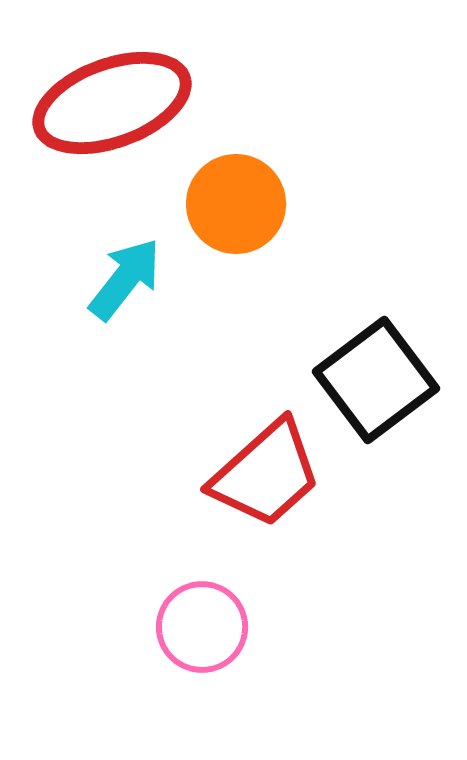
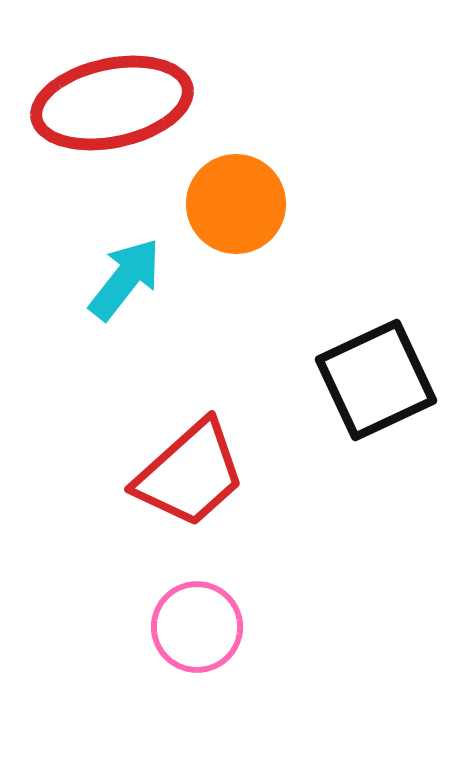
red ellipse: rotated 8 degrees clockwise
black square: rotated 12 degrees clockwise
red trapezoid: moved 76 px left
pink circle: moved 5 px left
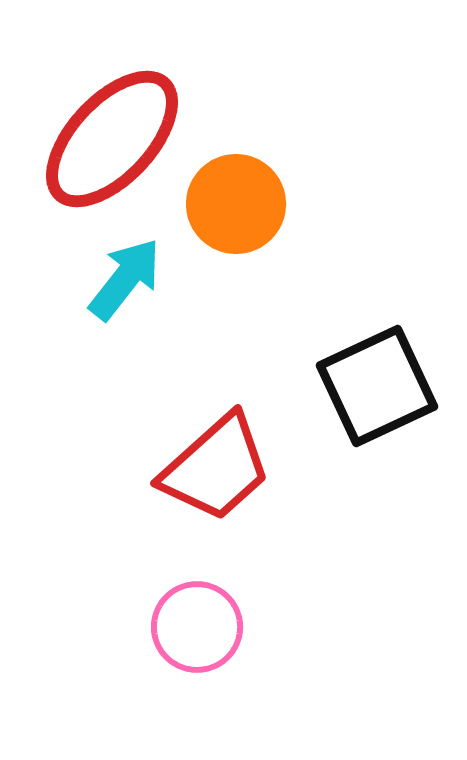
red ellipse: moved 36 px down; rotated 35 degrees counterclockwise
black square: moved 1 px right, 6 px down
red trapezoid: moved 26 px right, 6 px up
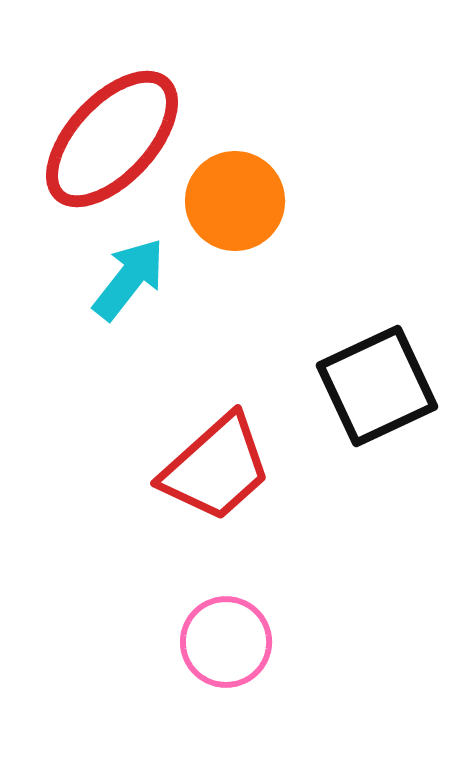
orange circle: moved 1 px left, 3 px up
cyan arrow: moved 4 px right
pink circle: moved 29 px right, 15 px down
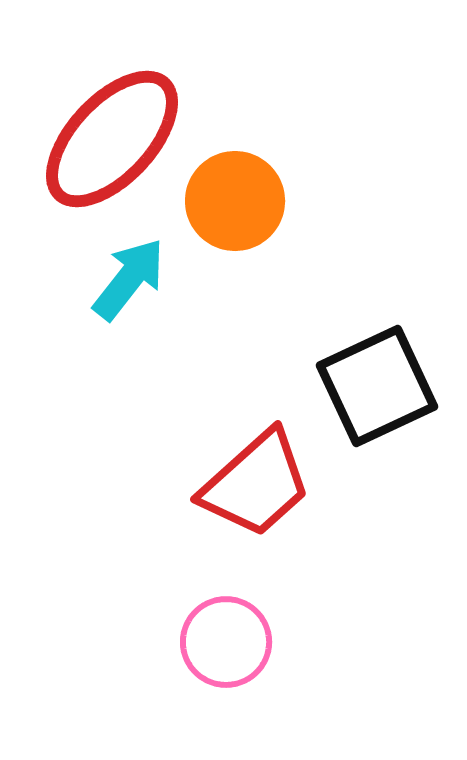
red trapezoid: moved 40 px right, 16 px down
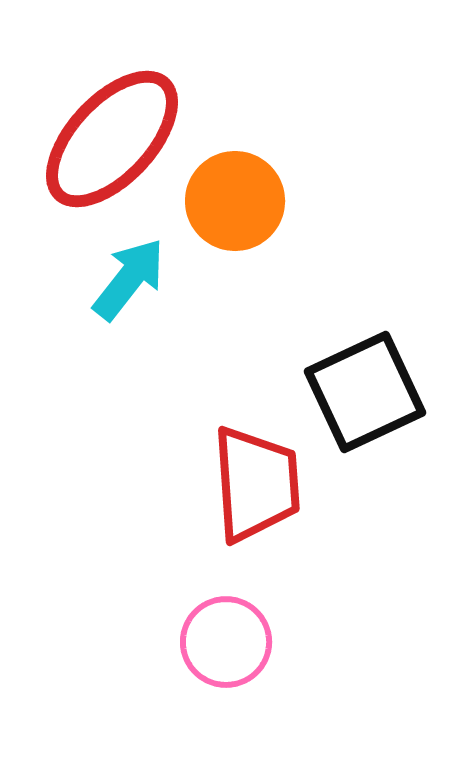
black square: moved 12 px left, 6 px down
red trapezoid: rotated 52 degrees counterclockwise
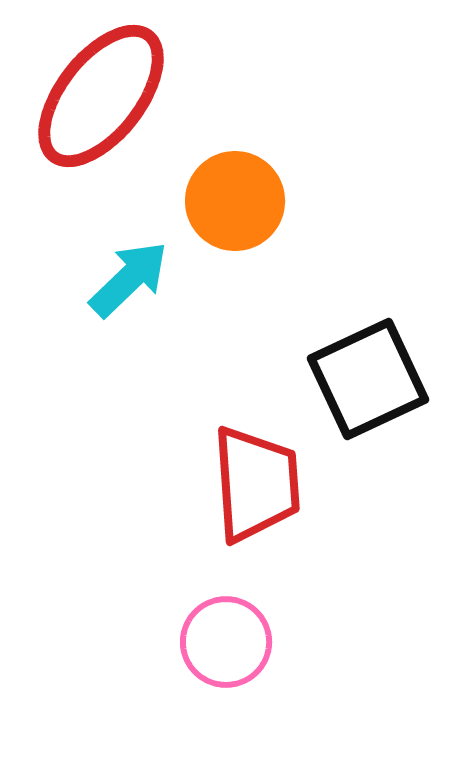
red ellipse: moved 11 px left, 43 px up; rotated 5 degrees counterclockwise
cyan arrow: rotated 8 degrees clockwise
black square: moved 3 px right, 13 px up
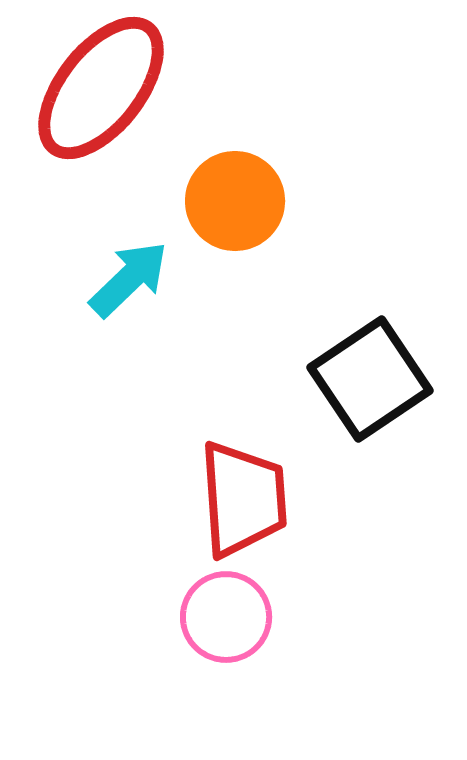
red ellipse: moved 8 px up
black square: moved 2 px right; rotated 9 degrees counterclockwise
red trapezoid: moved 13 px left, 15 px down
pink circle: moved 25 px up
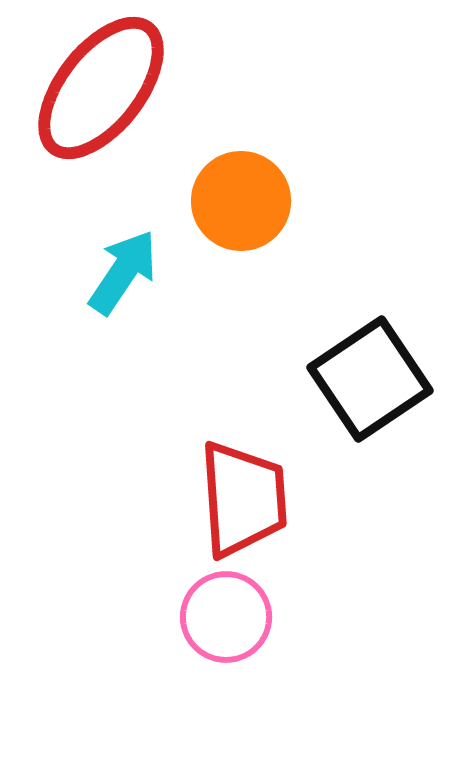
orange circle: moved 6 px right
cyan arrow: moved 6 px left, 7 px up; rotated 12 degrees counterclockwise
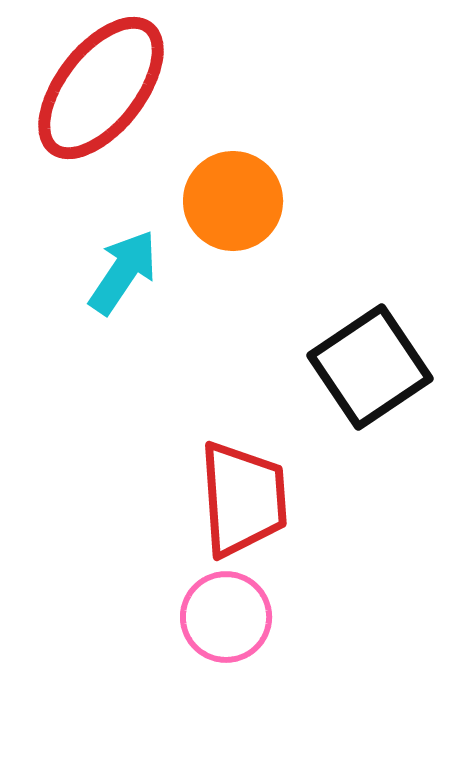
orange circle: moved 8 px left
black square: moved 12 px up
